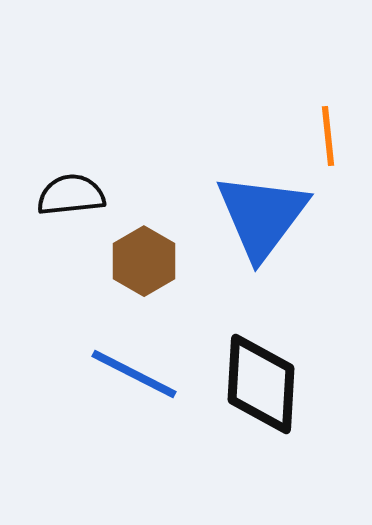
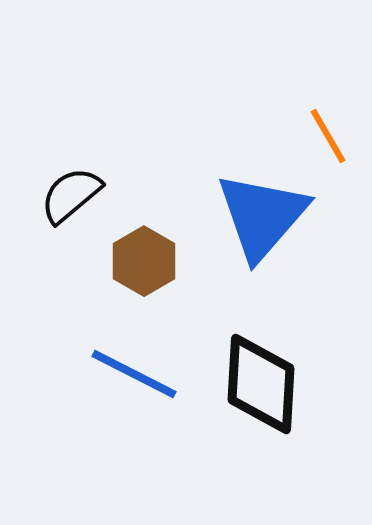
orange line: rotated 24 degrees counterclockwise
black semicircle: rotated 34 degrees counterclockwise
blue triangle: rotated 4 degrees clockwise
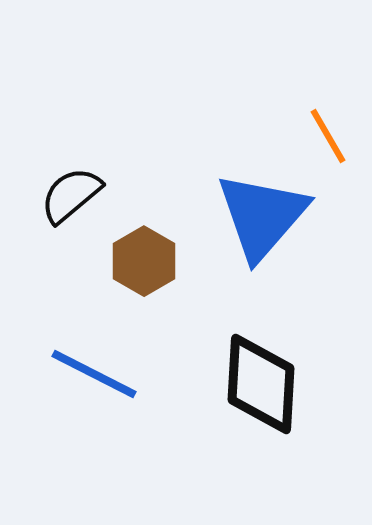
blue line: moved 40 px left
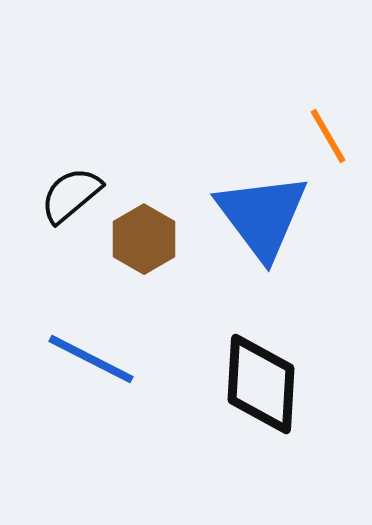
blue triangle: rotated 18 degrees counterclockwise
brown hexagon: moved 22 px up
blue line: moved 3 px left, 15 px up
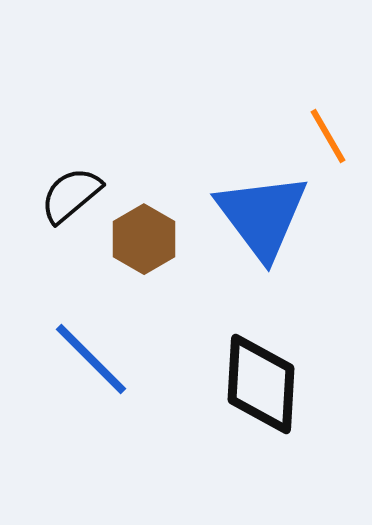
blue line: rotated 18 degrees clockwise
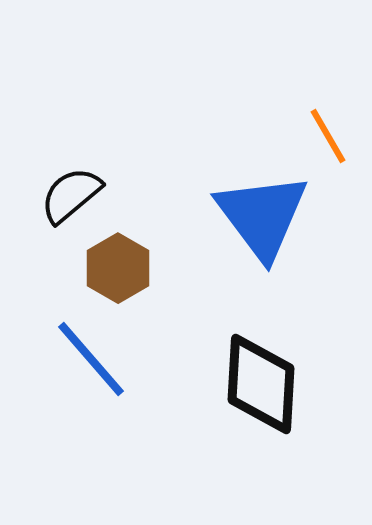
brown hexagon: moved 26 px left, 29 px down
blue line: rotated 4 degrees clockwise
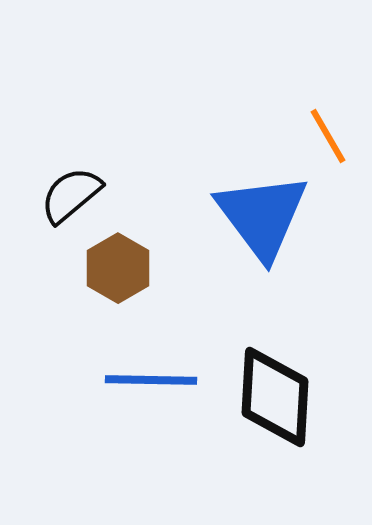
blue line: moved 60 px right, 21 px down; rotated 48 degrees counterclockwise
black diamond: moved 14 px right, 13 px down
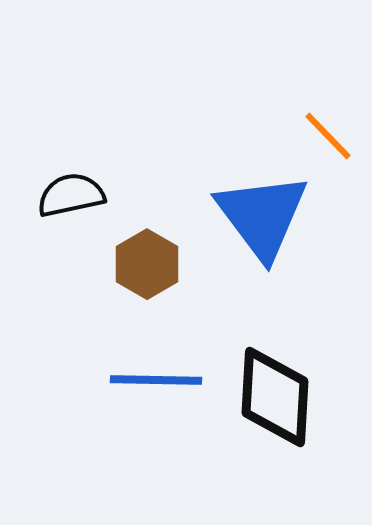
orange line: rotated 14 degrees counterclockwise
black semicircle: rotated 28 degrees clockwise
brown hexagon: moved 29 px right, 4 px up
blue line: moved 5 px right
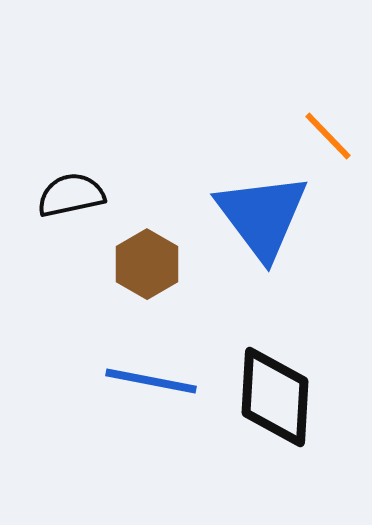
blue line: moved 5 px left, 1 px down; rotated 10 degrees clockwise
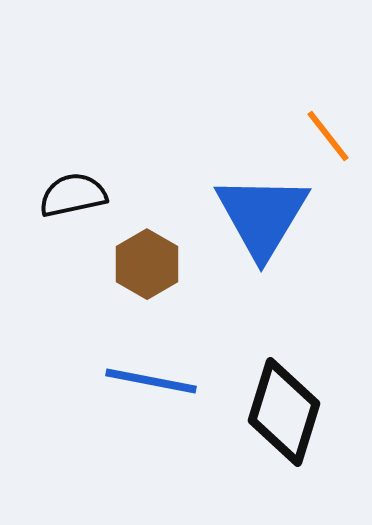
orange line: rotated 6 degrees clockwise
black semicircle: moved 2 px right
blue triangle: rotated 8 degrees clockwise
black diamond: moved 9 px right, 15 px down; rotated 14 degrees clockwise
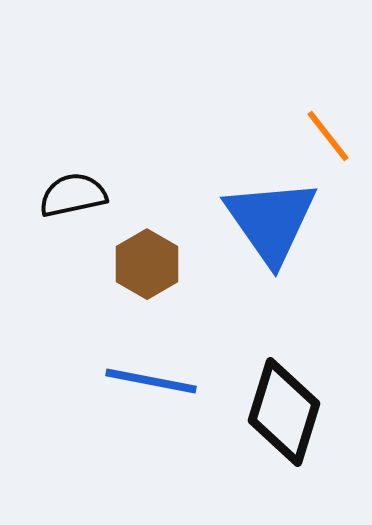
blue triangle: moved 9 px right, 5 px down; rotated 6 degrees counterclockwise
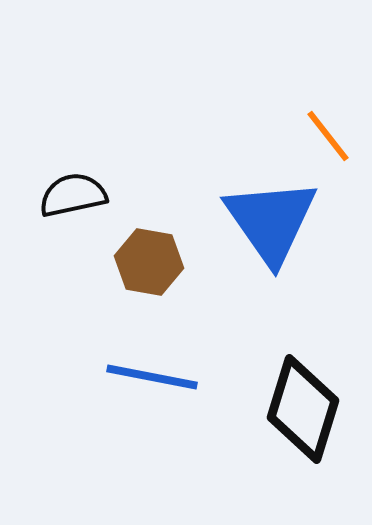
brown hexagon: moved 2 px right, 2 px up; rotated 20 degrees counterclockwise
blue line: moved 1 px right, 4 px up
black diamond: moved 19 px right, 3 px up
